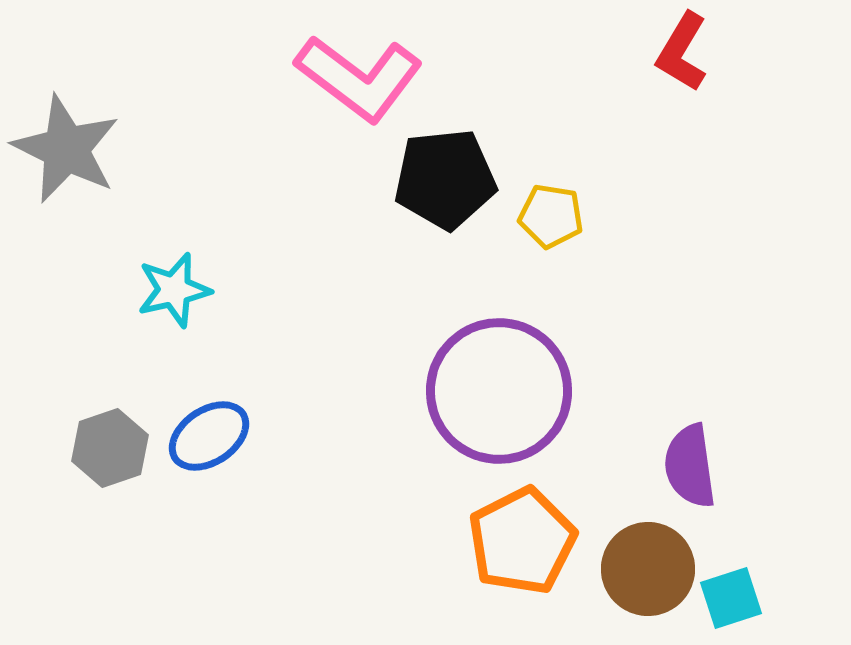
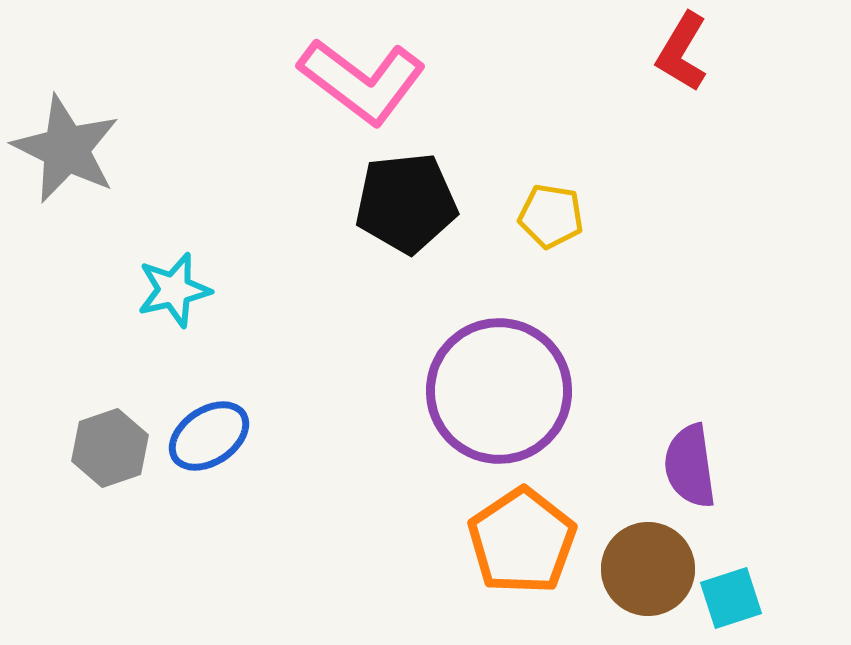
pink L-shape: moved 3 px right, 3 px down
black pentagon: moved 39 px left, 24 px down
orange pentagon: rotated 7 degrees counterclockwise
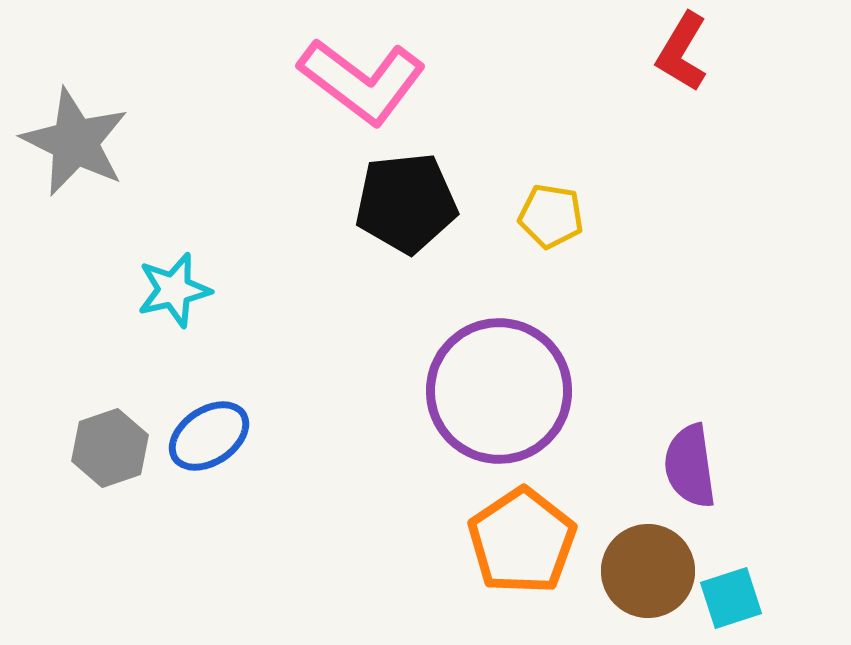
gray star: moved 9 px right, 7 px up
brown circle: moved 2 px down
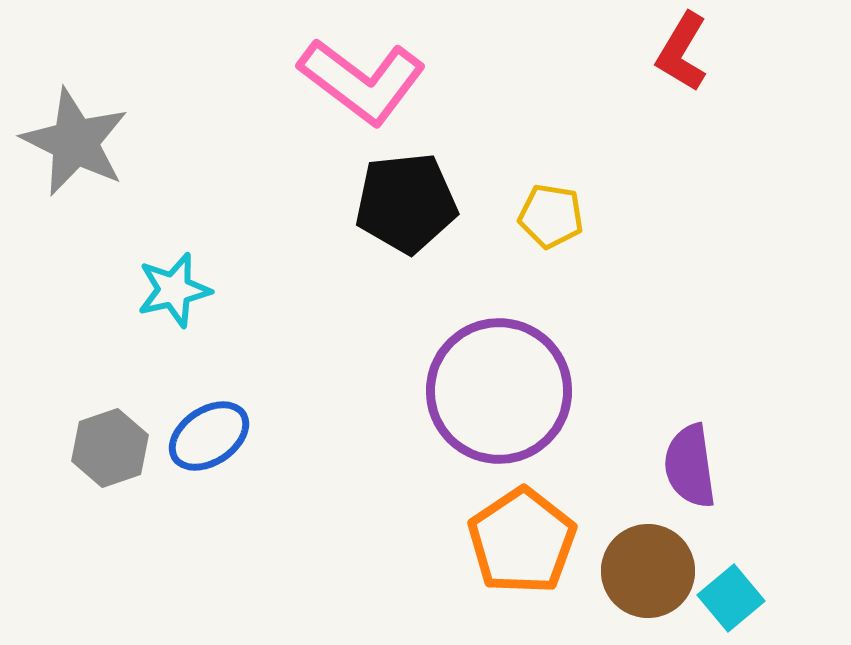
cyan square: rotated 22 degrees counterclockwise
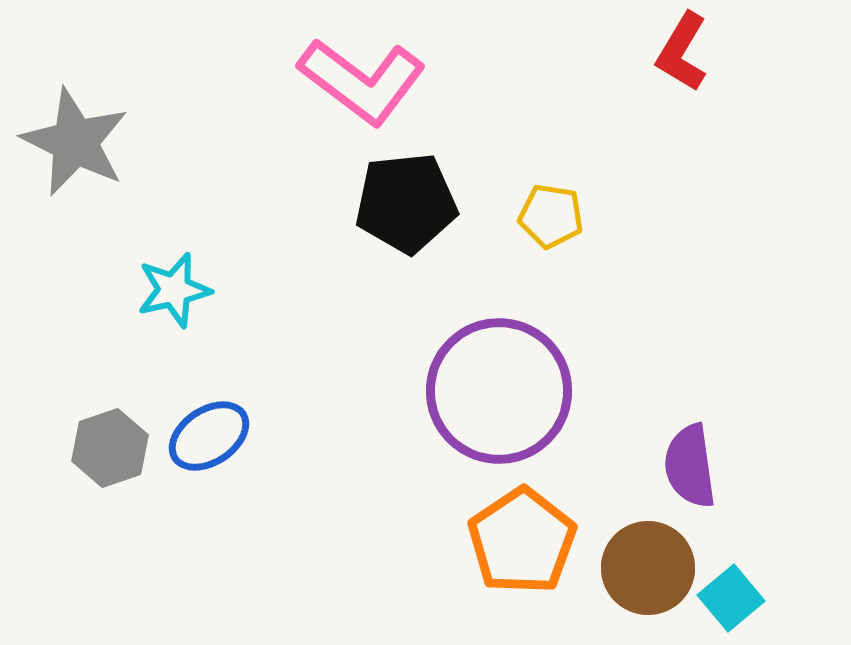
brown circle: moved 3 px up
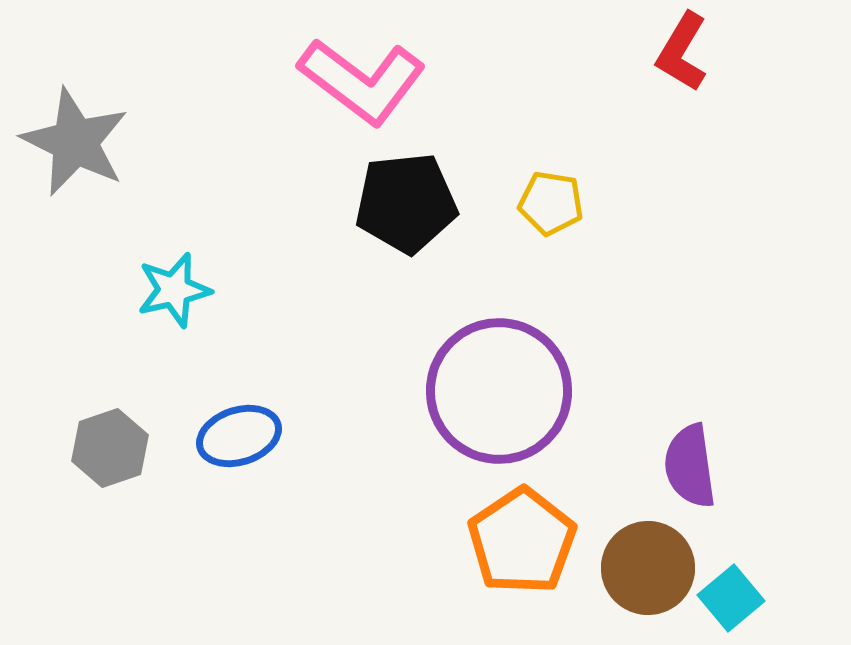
yellow pentagon: moved 13 px up
blue ellipse: moved 30 px right; rotated 16 degrees clockwise
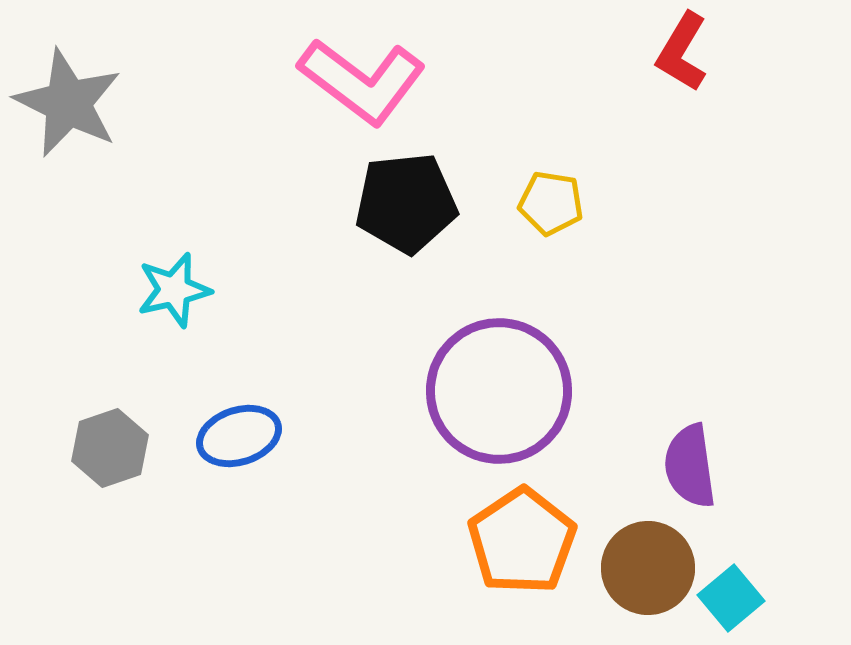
gray star: moved 7 px left, 39 px up
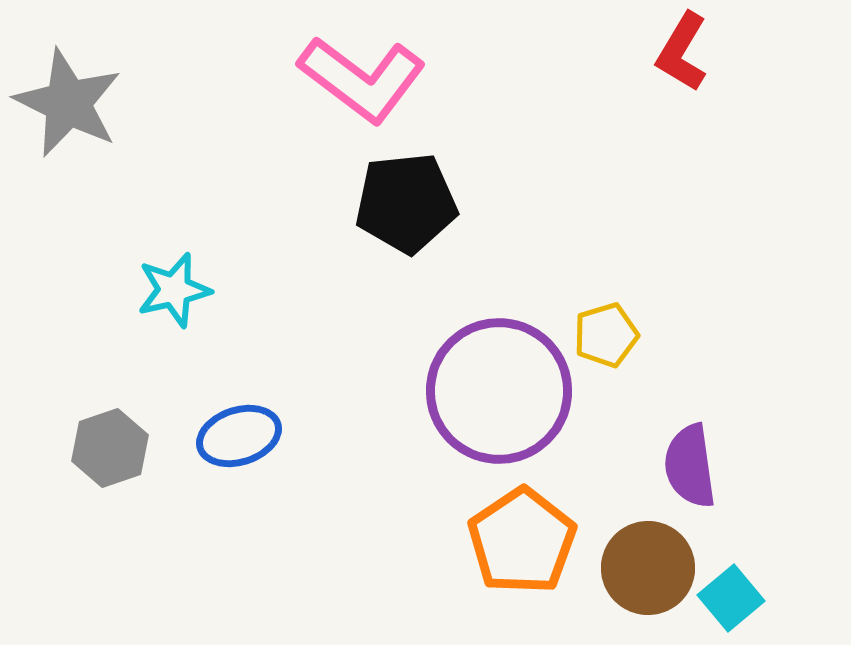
pink L-shape: moved 2 px up
yellow pentagon: moved 55 px right, 132 px down; rotated 26 degrees counterclockwise
